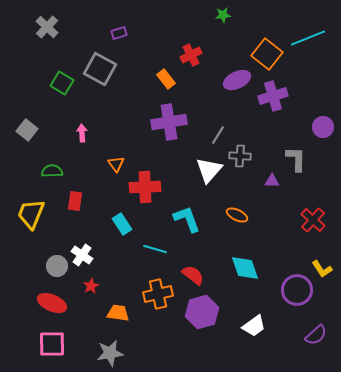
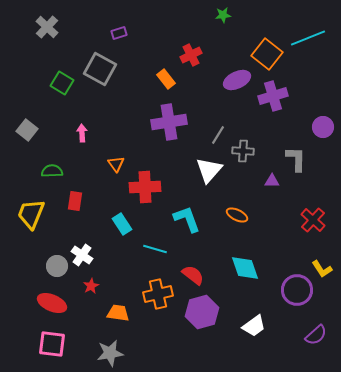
gray cross at (240, 156): moved 3 px right, 5 px up
pink square at (52, 344): rotated 8 degrees clockwise
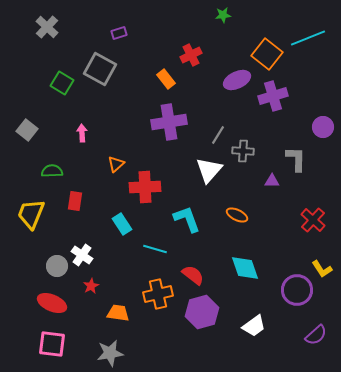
orange triangle at (116, 164): rotated 24 degrees clockwise
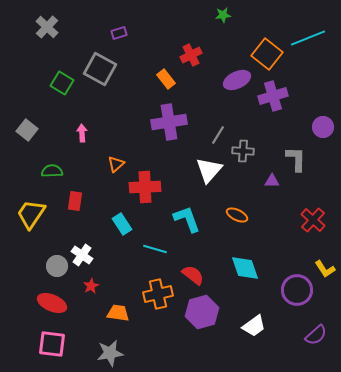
yellow trapezoid at (31, 214): rotated 12 degrees clockwise
yellow L-shape at (322, 269): moved 3 px right
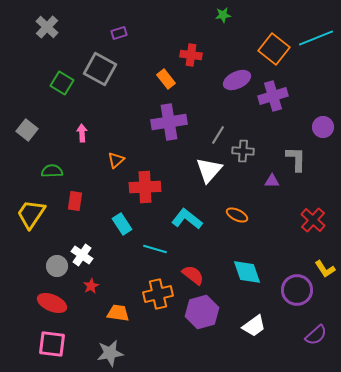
cyan line at (308, 38): moved 8 px right
orange square at (267, 54): moved 7 px right, 5 px up
red cross at (191, 55): rotated 35 degrees clockwise
orange triangle at (116, 164): moved 4 px up
cyan L-shape at (187, 219): rotated 32 degrees counterclockwise
cyan diamond at (245, 268): moved 2 px right, 4 px down
